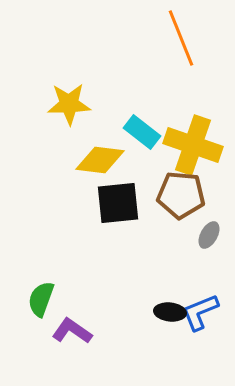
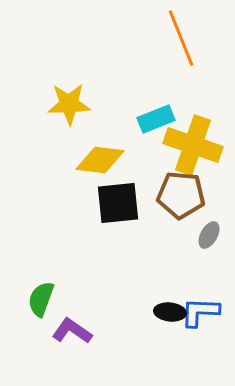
cyan rectangle: moved 14 px right, 13 px up; rotated 60 degrees counterclockwise
blue L-shape: rotated 24 degrees clockwise
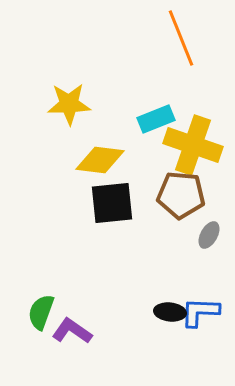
black square: moved 6 px left
green semicircle: moved 13 px down
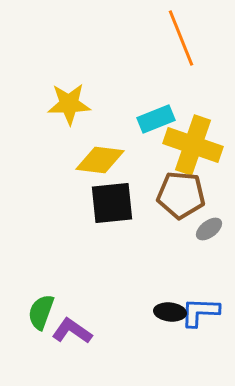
gray ellipse: moved 6 px up; rotated 24 degrees clockwise
